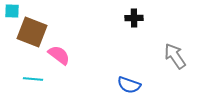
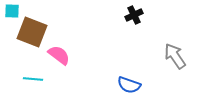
black cross: moved 3 px up; rotated 24 degrees counterclockwise
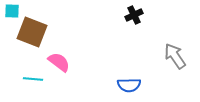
pink semicircle: moved 7 px down
blue semicircle: rotated 20 degrees counterclockwise
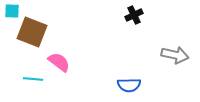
gray arrow: moved 1 px up; rotated 136 degrees clockwise
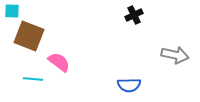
brown square: moved 3 px left, 4 px down
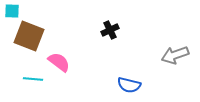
black cross: moved 24 px left, 15 px down
gray arrow: rotated 148 degrees clockwise
blue semicircle: rotated 15 degrees clockwise
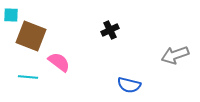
cyan square: moved 1 px left, 4 px down
brown square: moved 2 px right
cyan line: moved 5 px left, 2 px up
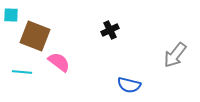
brown square: moved 4 px right
gray arrow: rotated 32 degrees counterclockwise
cyan line: moved 6 px left, 5 px up
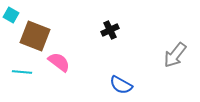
cyan square: rotated 28 degrees clockwise
blue semicircle: moved 8 px left; rotated 15 degrees clockwise
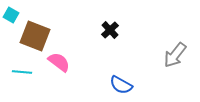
black cross: rotated 18 degrees counterclockwise
